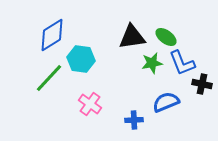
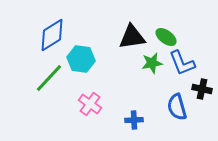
black cross: moved 5 px down
blue semicircle: moved 11 px right, 5 px down; rotated 84 degrees counterclockwise
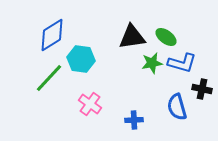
blue L-shape: rotated 52 degrees counterclockwise
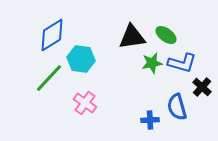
green ellipse: moved 2 px up
black cross: moved 2 px up; rotated 30 degrees clockwise
pink cross: moved 5 px left, 1 px up
blue cross: moved 16 px right
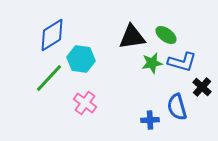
blue L-shape: moved 1 px up
